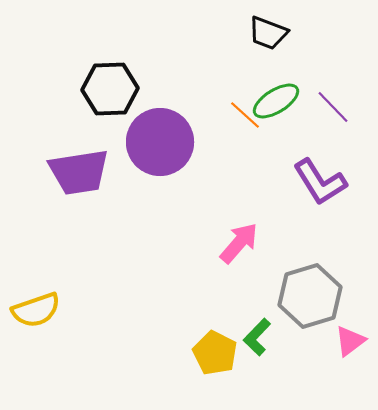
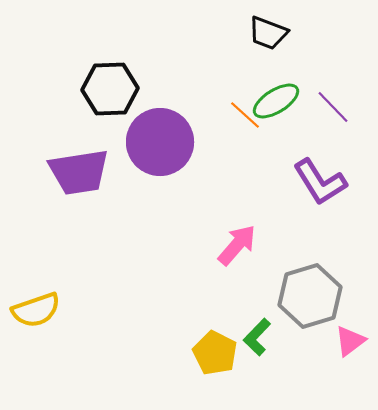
pink arrow: moved 2 px left, 2 px down
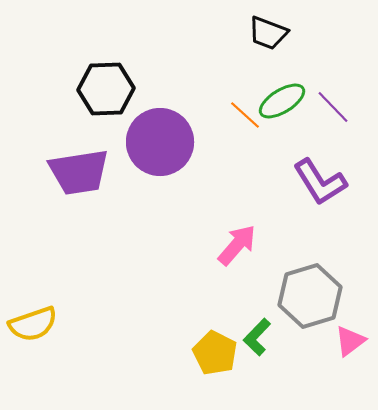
black hexagon: moved 4 px left
green ellipse: moved 6 px right
yellow semicircle: moved 3 px left, 14 px down
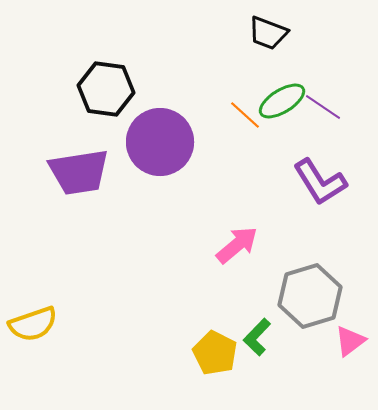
black hexagon: rotated 10 degrees clockwise
purple line: moved 10 px left; rotated 12 degrees counterclockwise
pink arrow: rotated 9 degrees clockwise
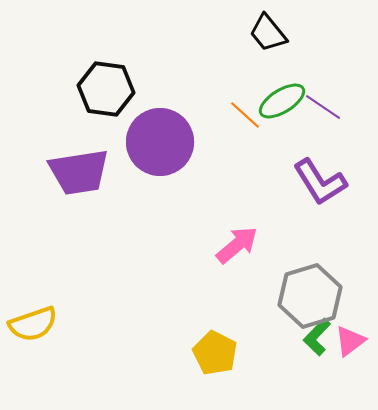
black trapezoid: rotated 30 degrees clockwise
green L-shape: moved 60 px right
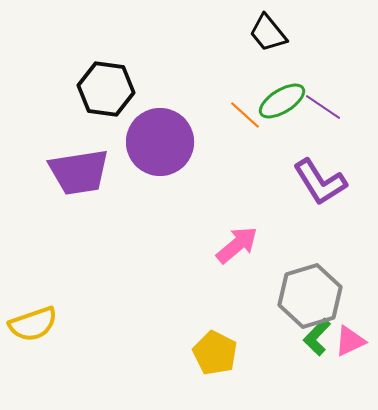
pink triangle: rotated 12 degrees clockwise
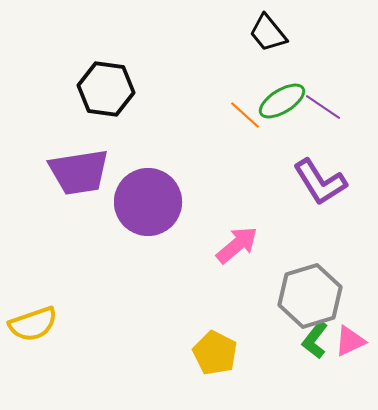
purple circle: moved 12 px left, 60 px down
green L-shape: moved 2 px left, 3 px down; rotated 6 degrees counterclockwise
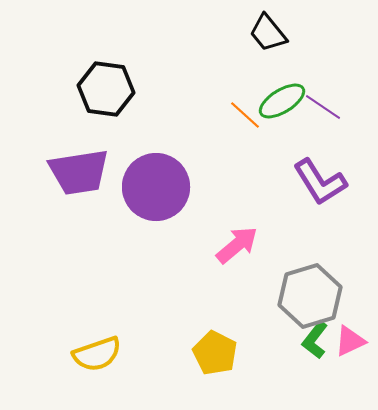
purple circle: moved 8 px right, 15 px up
yellow semicircle: moved 64 px right, 30 px down
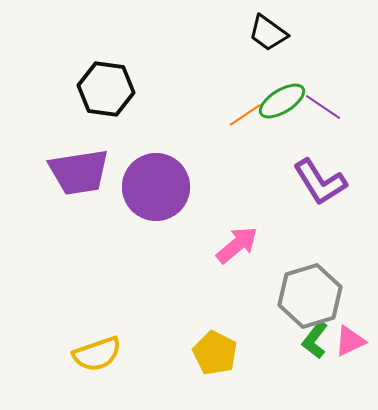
black trapezoid: rotated 15 degrees counterclockwise
orange line: rotated 76 degrees counterclockwise
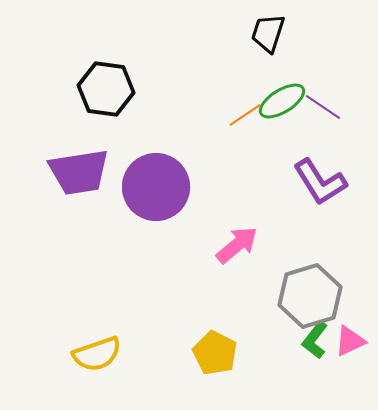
black trapezoid: rotated 72 degrees clockwise
